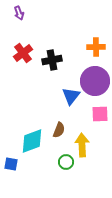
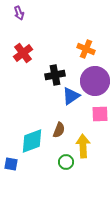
orange cross: moved 10 px left, 2 px down; rotated 24 degrees clockwise
black cross: moved 3 px right, 15 px down
blue triangle: rotated 18 degrees clockwise
yellow arrow: moved 1 px right, 1 px down
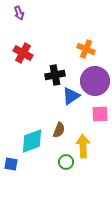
red cross: rotated 24 degrees counterclockwise
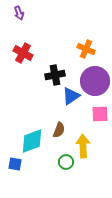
blue square: moved 4 px right
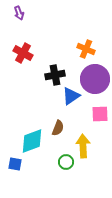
purple circle: moved 2 px up
brown semicircle: moved 1 px left, 2 px up
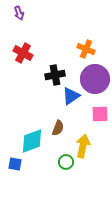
yellow arrow: rotated 15 degrees clockwise
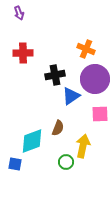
red cross: rotated 30 degrees counterclockwise
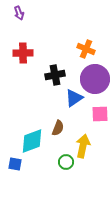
blue triangle: moved 3 px right, 2 px down
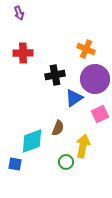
pink square: rotated 24 degrees counterclockwise
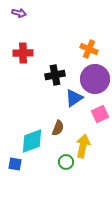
purple arrow: rotated 56 degrees counterclockwise
orange cross: moved 3 px right
